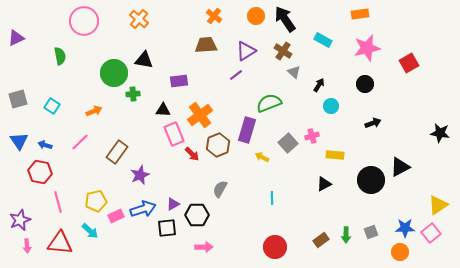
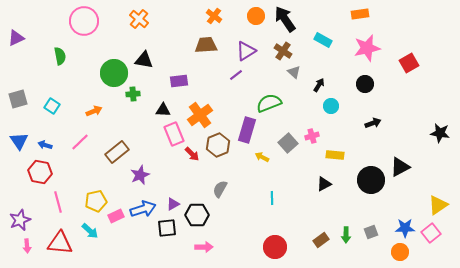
brown rectangle at (117, 152): rotated 15 degrees clockwise
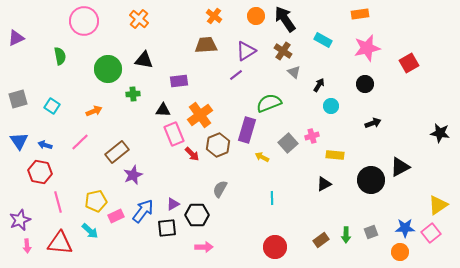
green circle at (114, 73): moved 6 px left, 4 px up
purple star at (140, 175): moved 7 px left
blue arrow at (143, 209): moved 2 px down; rotated 35 degrees counterclockwise
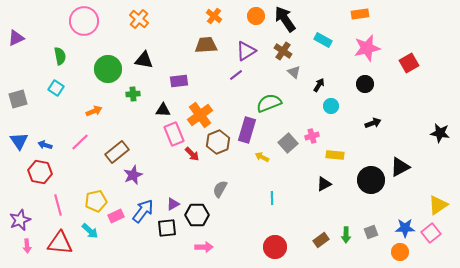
cyan square at (52, 106): moved 4 px right, 18 px up
brown hexagon at (218, 145): moved 3 px up
pink line at (58, 202): moved 3 px down
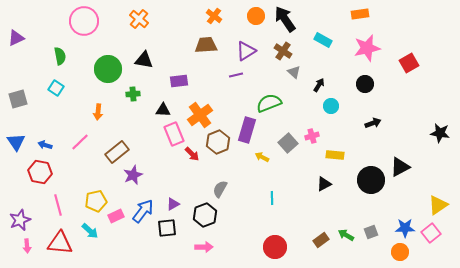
purple line at (236, 75): rotated 24 degrees clockwise
orange arrow at (94, 111): moved 4 px right, 1 px down; rotated 119 degrees clockwise
blue triangle at (19, 141): moved 3 px left, 1 px down
black hexagon at (197, 215): moved 8 px right; rotated 20 degrees counterclockwise
green arrow at (346, 235): rotated 119 degrees clockwise
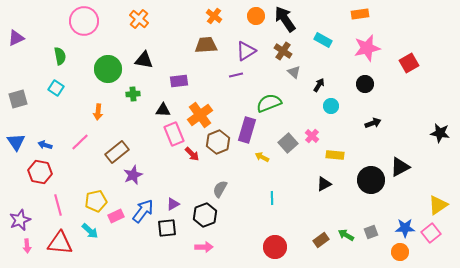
pink cross at (312, 136): rotated 32 degrees counterclockwise
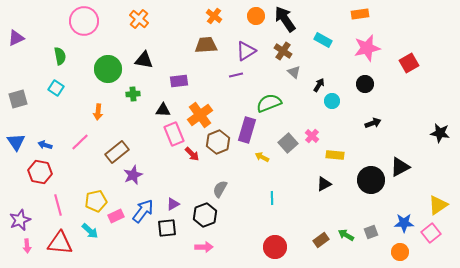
cyan circle at (331, 106): moved 1 px right, 5 px up
blue star at (405, 228): moved 1 px left, 5 px up
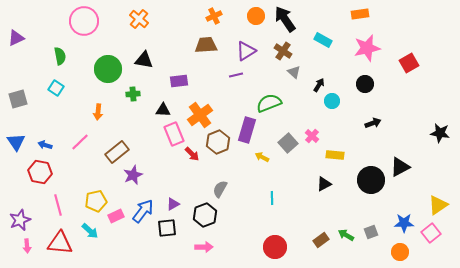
orange cross at (214, 16): rotated 28 degrees clockwise
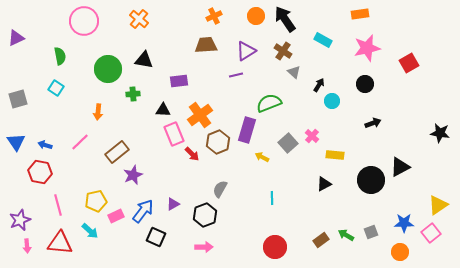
black square at (167, 228): moved 11 px left, 9 px down; rotated 30 degrees clockwise
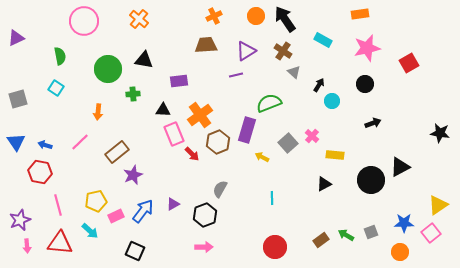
black square at (156, 237): moved 21 px left, 14 px down
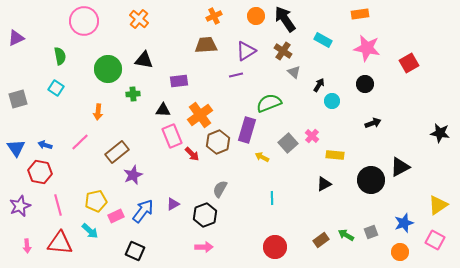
pink star at (367, 48): rotated 24 degrees clockwise
pink rectangle at (174, 134): moved 2 px left, 2 px down
blue triangle at (16, 142): moved 6 px down
purple star at (20, 220): moved 14 px up
blue star at (404, 223): rotated 18 degrees counterclockwise
pink square at (431, 233): moved 4 px right, 7 px down; rotated 24 degrees counterclockwise
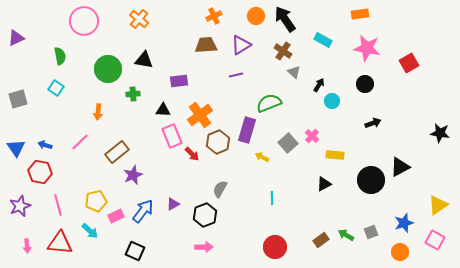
purple triangle at (246, 51): moved 5 px left, 6 px up
